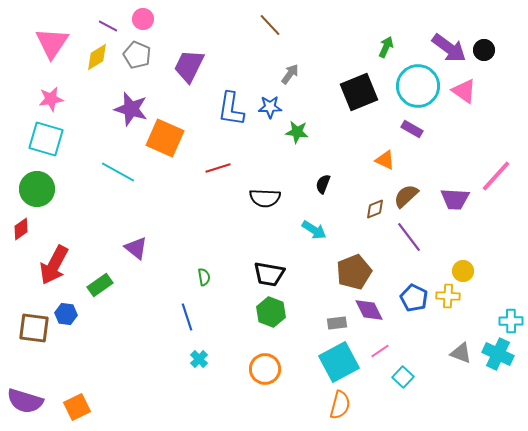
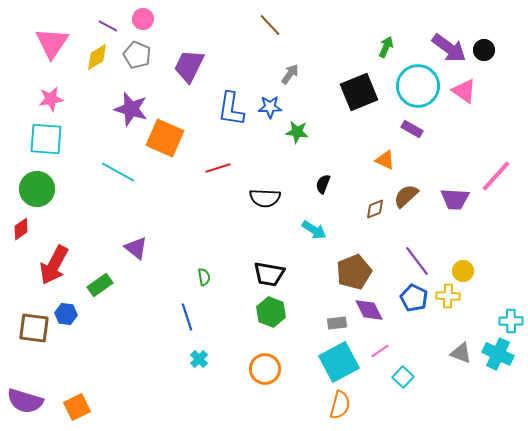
cyan square at (46, 139): rotated 12 degrees counterclockwise
purple line at (409, 237): moved 8 px right, 24 px down
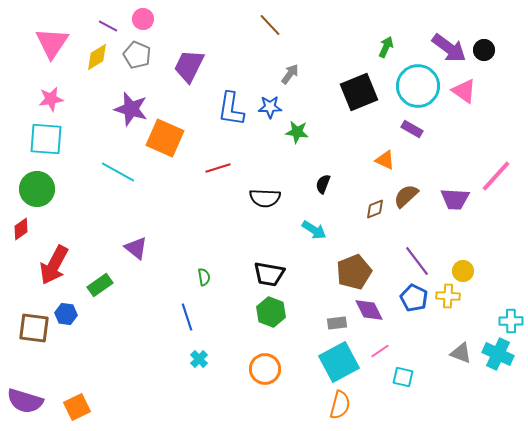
cyan square at (403, 377): rotated 30 degrees counterclockwise
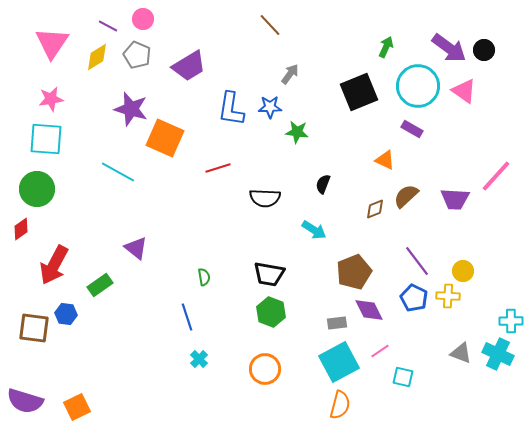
purple trapezoid at (189, 66): rotated 147 degrees counterclockwise
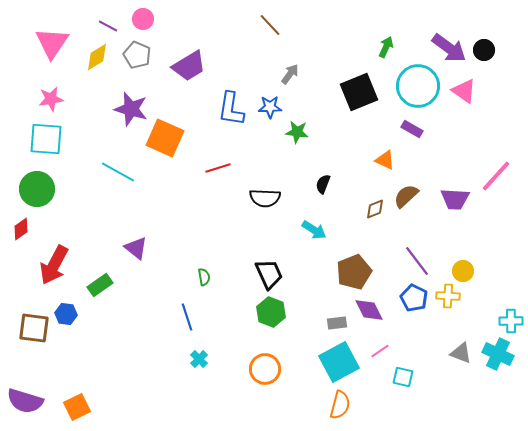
black trapezoid at (269, 274): rotated 124 degrees counterclockwise
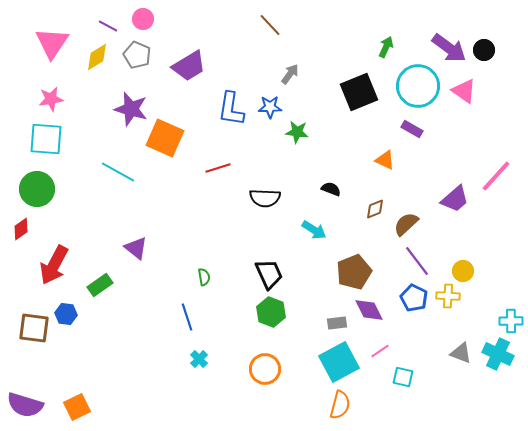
black semicircle at (323, 184): moved 8 px right, 5 px down; rotated 90 degrees clockwise
brown semicircle at (406, 196): moved 28 px down
purple trapezoid at (455, 199): rotated 44 degrees counterclockwise
purple semicircle at (25, 401): moved 4 px down
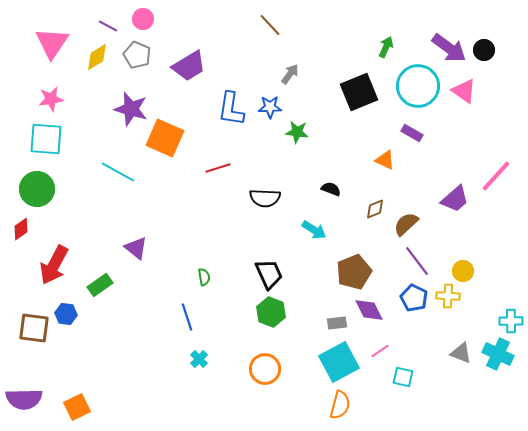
purple rectangle at (412, 129): moved 4 px down
purple semicircle at (25, 405): moved 1 px left, 6 px up; rotated 18 degrees counterclockwise
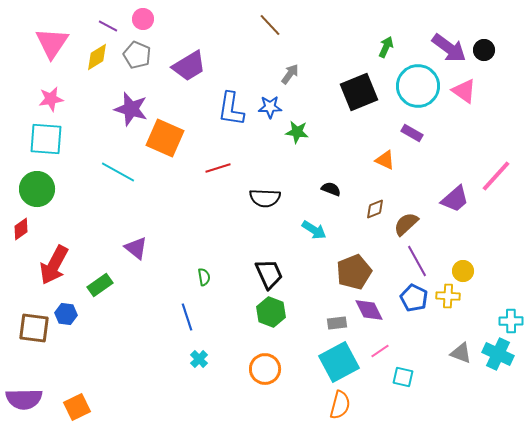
purple line at (417, 261): rotated 8 degrees clockwise
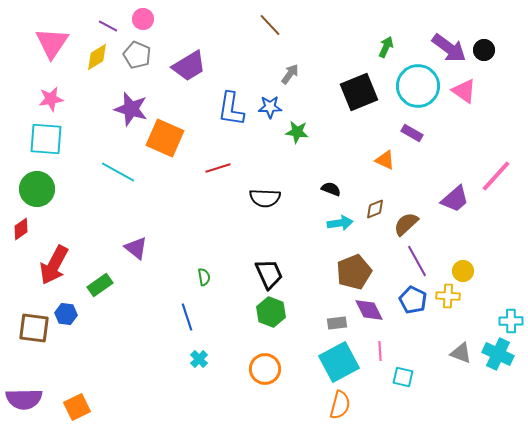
cyan arrow at (314, 230): moved 26 px right, 7 px up; rotated 40 degrees counterclockwise
blue pentagon at (414, 298): moved 1 px left, 2 px down
pink line at (380, 351): rotated 60 degrees counterclockwise
